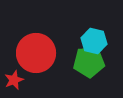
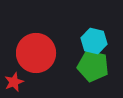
green pentagon: moved 4 px right, 4 px down; rotated 16 degrees clockwise
red star: moved 2 px down
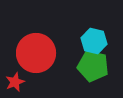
red star: moved 1 px right
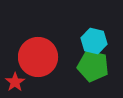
red circle: moved 2 px right, 4 px down
red star: rotated 12 degrees counterclockwise
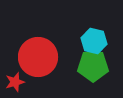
green pentagon: rotated 12 degrees counterclockwise
red star: rotated 18 degrees clockwise
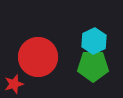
cyan hexagon: rotated 20 degrees clockwise
red star: moved 1 px left, 2 px down
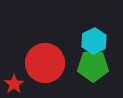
red circle: moved 7 px right, 6 px down
red star: rotated 18 degrees counterclockwise
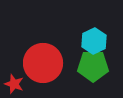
red circle: moved 2 px left
red star: rotated 18 degrees counterclockwise
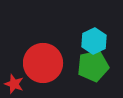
green pentagon: rotated 12 degrees counterclockwise
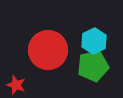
red circle: moved 5 px right, 13 px up
red star: moved 2 px right, 1 px down
